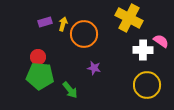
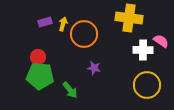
yellow cross: rotated 20 degrees counterclockwise
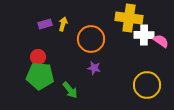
purple rectangle: moved 2 px down
orange circle: moved 7 px right, 5 px down
white cross: moved 1 px right, 15 px up
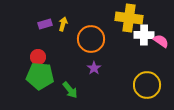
purple star: rotated 24 degrees clockwise
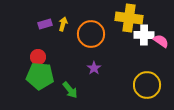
orange circle: moved 5 px up
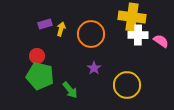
yellow cross: moved 3 px right, 1 px up
yellow arrow: moved 2 px left, 5 px down
white cross: moved 6 px left
red circle: moved 1 px left, 1 px up
green pentagon: rotated 8 degrees clockwise
yellow circle: moved 20 px left
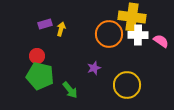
orange circle: moved 18 px right
purple star: rotated 16 degrees clockwise
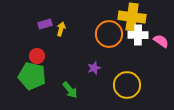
green pentagon: moved 8 px left
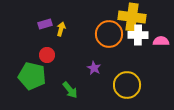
pink semicircle: rotated 35 degrees counterclockwise
red circle: moved 10 px right, 1 px up
purple star: rotated 24 degrees counterclockwise
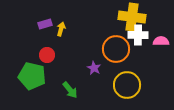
orange circle: moved 7 px right, 15 px down
